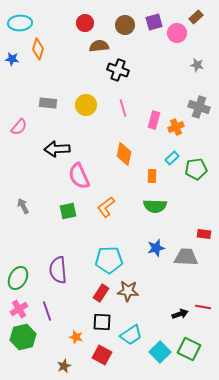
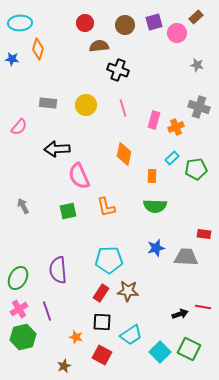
orange L-shape at (106, 207): rotated 65 degrees counterclockwise
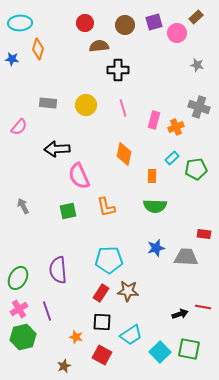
black cross at (118, 70): rotated 20 degrees counterclockwise
green square at (189, 349): rotated 15 degrees counterclockwise
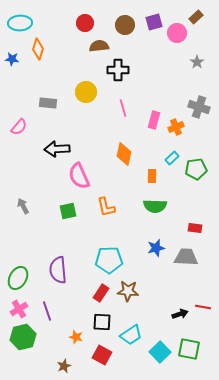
gray star at (197, 65): moved 3 px up; rotated 24 degrees clockwise
yellow circle at (86, 105): moved 13 px up
red rectangle at (204, 234): moved 9 px left, 6 px up
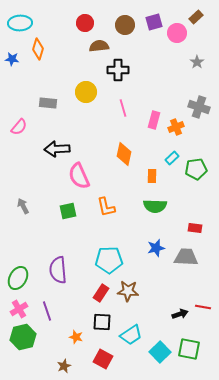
red square at (102, 355): moved 1 px right, 4 px down
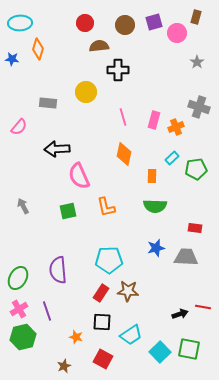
brown rectangle at (196, 17): rotated 32 degrees counterclockwise
pink line at (123, 108): moved 9 px down
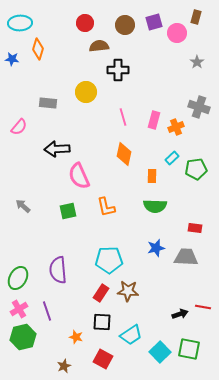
gray arrow at (23, 206): rotated 21 degrees counterclockwise
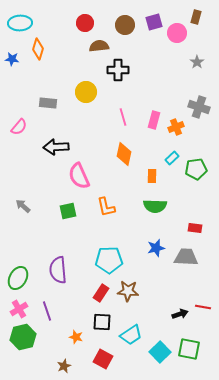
black arrow at (57, 149): moved 1 px left, 2 px up
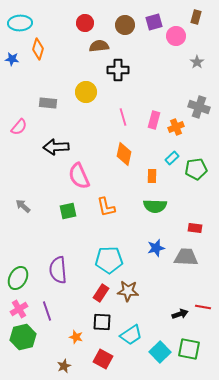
pink circle at (177, 33): moved 1 px left, 3 px down
